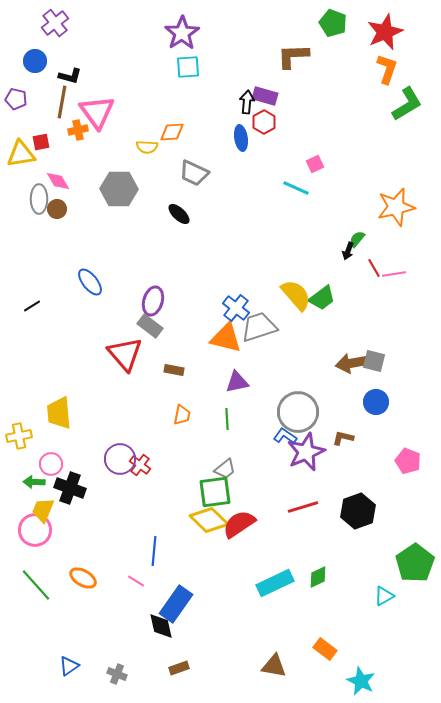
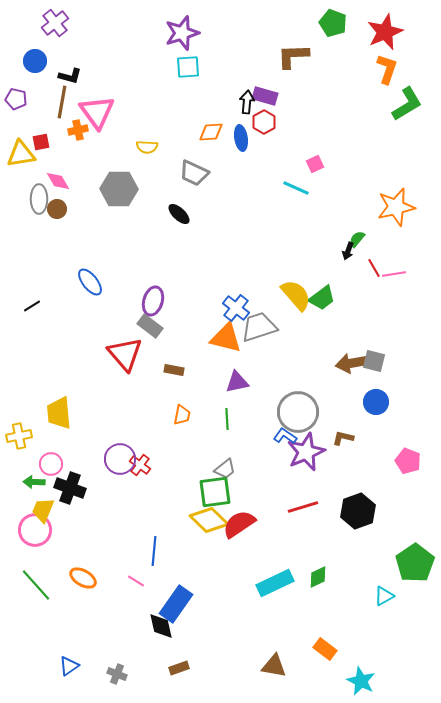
purple star at (182, 33): rotated 16 degrees clockwise
orange diamond at (172, 132): moved 39 px right
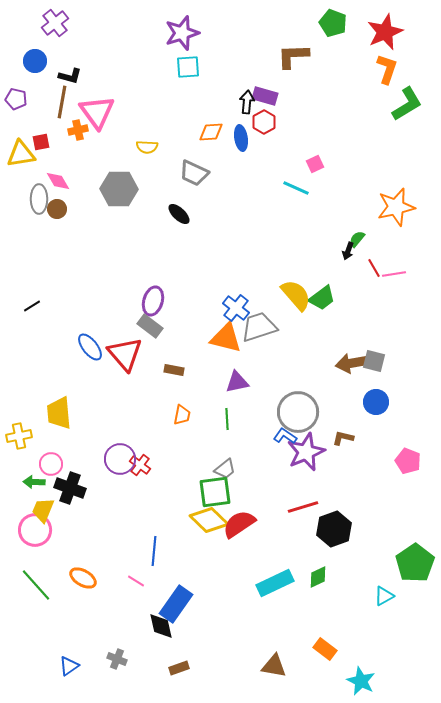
blue ellipse at (90, 282): moved 65 px down
black hexagon at (358, 511): moved 24 px left, 18 px down
gray cross at (117, 674): moved 15 px up
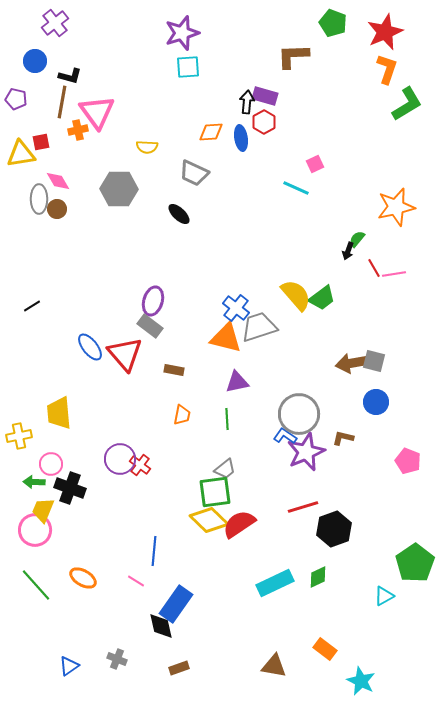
gray circle at (298, 412): moved 1 px right, 2 px down
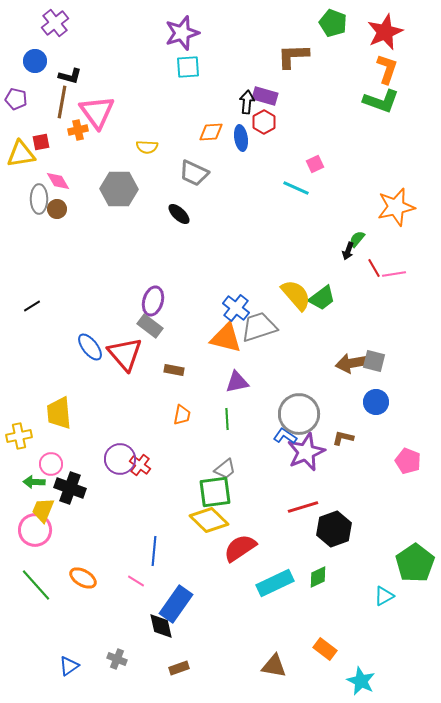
green L-shape at (407, 104): moved 26 px left, 3 px up; rotated 51 degrees clockwise
red semicircle at (239, 524): moved 1 px right, 24 px down
